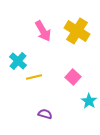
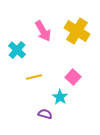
cyan cross: moved 1 px left, 11 px up
cyan star: moved 29 px left, 4 px up
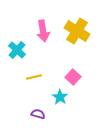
pink arrow: rotated 20 degrees clockwise
purple semicircle: moved 7 px left
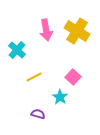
pink arrow: moved 3 px right, 1 px up
yellow line: rotated 14 degrees counterclockwise
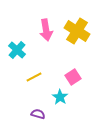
pink square: rotated 14 degrees clockwise
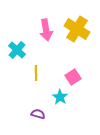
yellow cross: moved 2 px up
yellow line: moved 2 px right, 4 px up; rotated 63 degrees counterclockwise
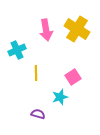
cyan cross: rotated 24 degrees clockwise
cyan star: rotated 21 degrees clockwise
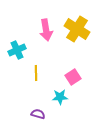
cyan star: rotated 14 degrees clockwise
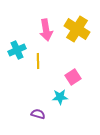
yellow line: moved 2 px right, 12 px up
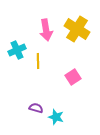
cyan star: moved 4 px left, 20 px down; rotated 21 degrees clockwise
purple semicircle: moved 2 px left, 6 px up
